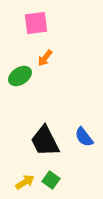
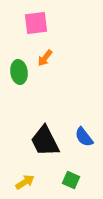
green ellipse: moved 1 px left, 4 px up; rotated 65 degrees counterclockwise
green square: moved 20 px right; rotated 12 degrees counterclockwise
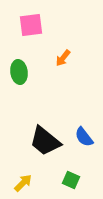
pink square: moved 5 px left, 2 px down
orange arrow: moved 18 px right
black trapezoid: rotated 24 degrees counterclockwise
yellow arrow: moved 2 px left, 1 px down; rotated 12 degrees counterclockwise
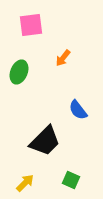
green ellipse: rotated 30 degrees clockwise
blue semicircle: moved 6 px left, 27 px up
black trapezoid: rotated 84 degrees counterclockwise
yellow arrow: moved 2 px right
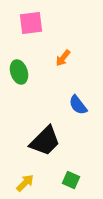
pink square: moved 2 px up
green ellipse: rotated 40 degrees counterclockwise
blue semicircle: moved 5 px up
